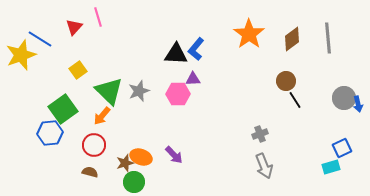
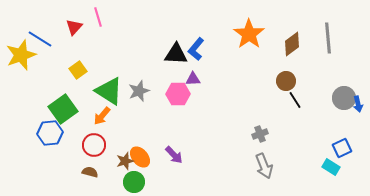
brown diamond: moved 5 px down
green triangle: rotated 12 degrees counterclockwise
orange ellipse: moved 1 px left; rotated 30 degrees clockwise
brown star: moved 2 px up
cyan rectangle: rotated 48 degrees clockwise
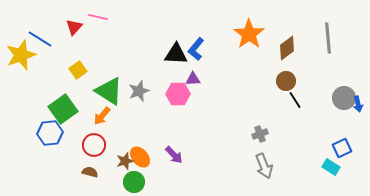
pink line: rotated 60 degrees counterclockwise
brown diamond: moved 5 px left, 4 px down
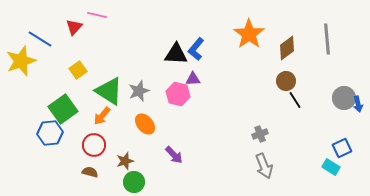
pink line: moved 1 px left, 2 px up
gray line: moved 1 px left, 1 px down
yellow star: moved 6 px down
pink hexagon: rotated 15 degrees clockwise
orange ellipse: moved 5 px right, 33 px up
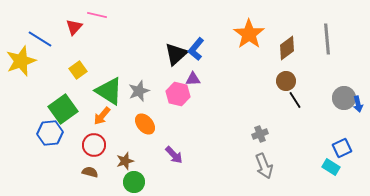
black triangle: rotated 45 degrees counterclockwise
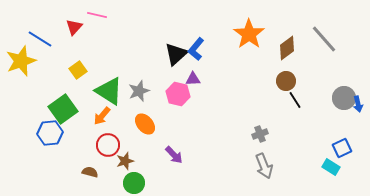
gray line: moved 3 px left; rotated 36 degrees counterclockwise
red circle: moved 14 px right
green circle: moved 1 px down
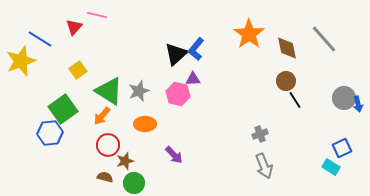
brown diamond: rotated 65 degrees counterclockwise
orange ellipse: rotated 50 degrees counterclockwise
brown semicircle: moved 15 px right, 5 px down
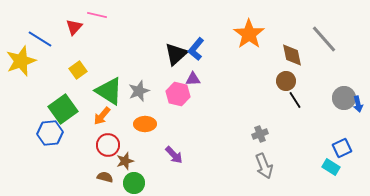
brown diamond: moved 5 px right, 7 px down
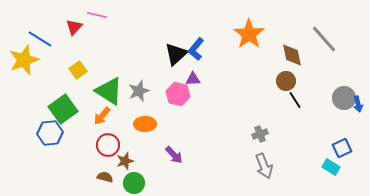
yellow star: moved 3 px right, 1 px up
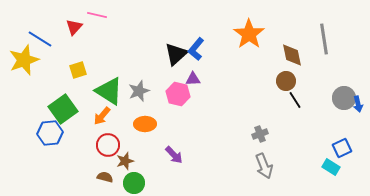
gray line: rotated 32 degrees clockwise
yellow square: rotated 18 degrees clockwise
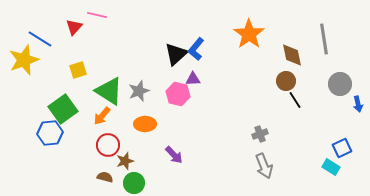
gray circle: moved 4 px left, 14 px up
